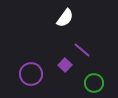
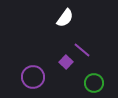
purple square: moved 1 px right, 3 px up
purple circle: moved 2 px right, 3 px down
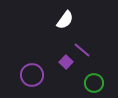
white semicircle: moved 2 px down
purple circle: moved 1 px left, 2 px up
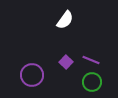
purple line: moved 9 px right, 10 px down; rotated 18 degrees counterclockwise
green circle: moved 2 px left, 1 px up
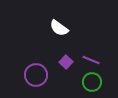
white semicircle: moved 6 px left, 8 px down; rotated 90 degrees clockwise
purple circle: moved 4 px right
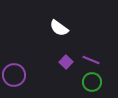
purple circle: moved 22 px left
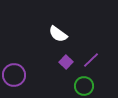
white semicircle: moved 1 px left, 6 px down
purple line: rotated 66 degrees counterclockwise
green circle: moved 8 px left, 4 px down
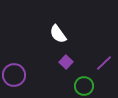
white semicircle: rotated 18 degrees clockwise
purple line: moved 13 px right, 3 px down
